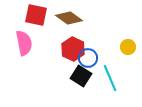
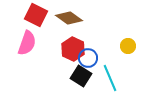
red square: rotated 15 degrees clockwise
pink semicircle: moved 3 px right; rotated 30 degrees clockwise
yellow circle: moved 1 px up
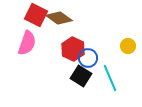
brown diamond: moved 10 px left
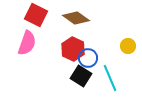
brown diamond: moved 17 px right
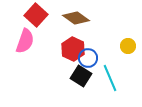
red square: rotated 15 degrees clockwise
pink semicircle: moved 2 px left, 2 px up
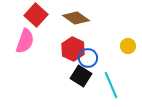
cyan line: moved 1 px right, 7 px down
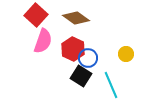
pink semicircle: moved 18 px right
yellow circle: moved 2 px left, 8 px down
